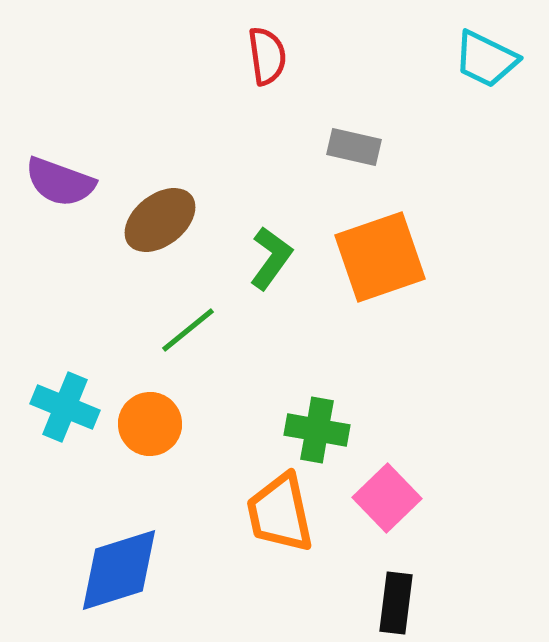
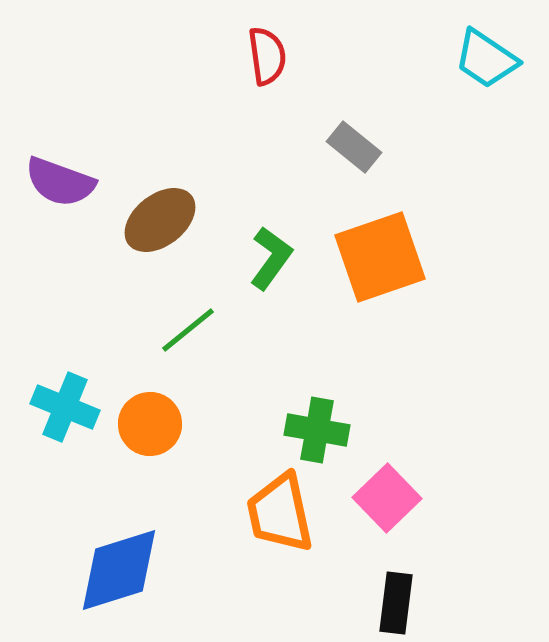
cyan trapezoid: rotated 8 degrees clockwise
gray rectangle: rotated 26 degrees clockwise
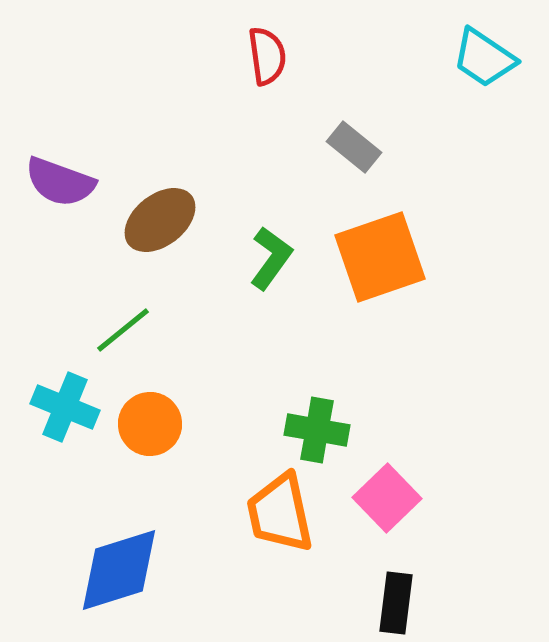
cyan trapezoid: moved 2 px left, 1 px up
green line: moved 65 px left
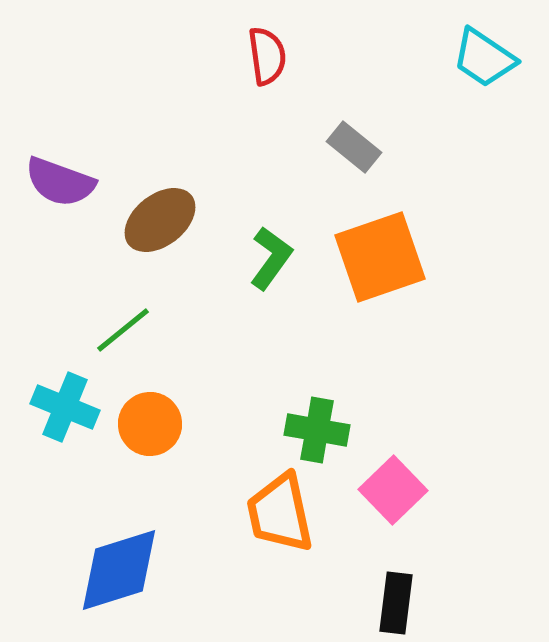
pink square: moved 6 px right, 8 px up
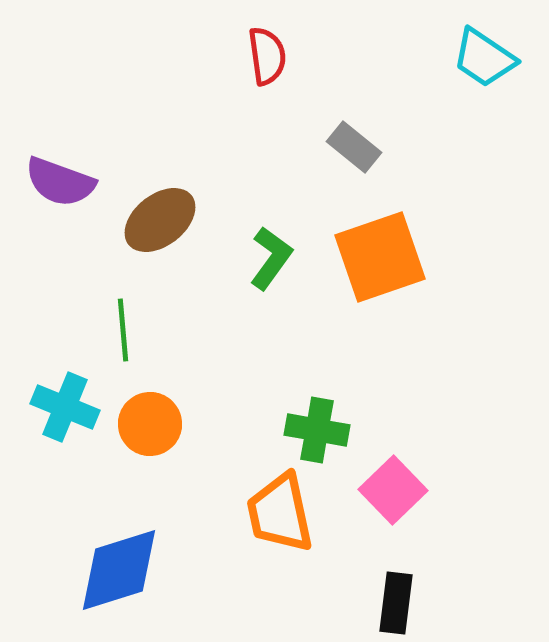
green line: rotated 56 degrees counterclockwise
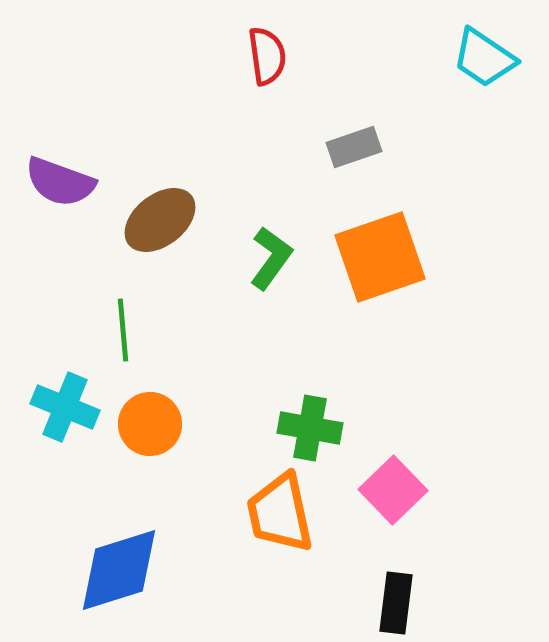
gray rectangle: rotated 58 degrees counterclockwise
green cross: moved 7 px left, 2 px up
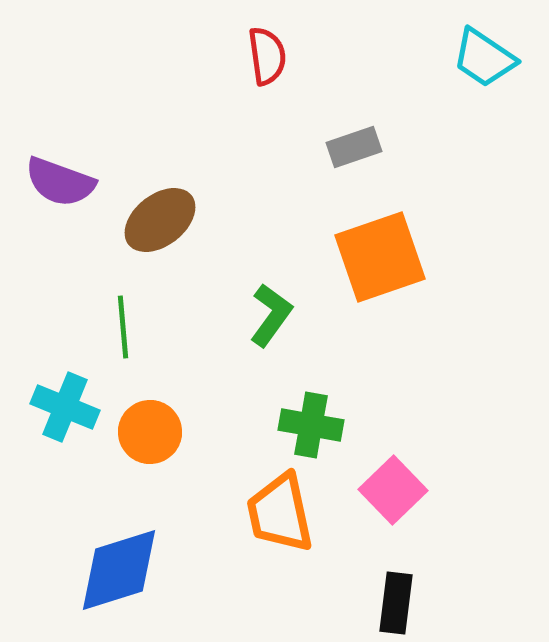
green L-shape: moved 57 px down
green line: moved 3 px up
orange circle: moved 8 px down
green cross: moved 1 px right, 3 px up
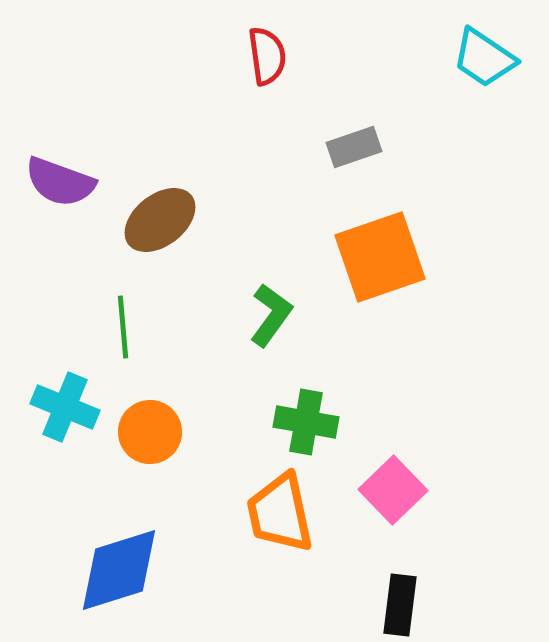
green cross: moved 5 px left, 3 px up
black rectangle: moved 4 px right, 2 px down
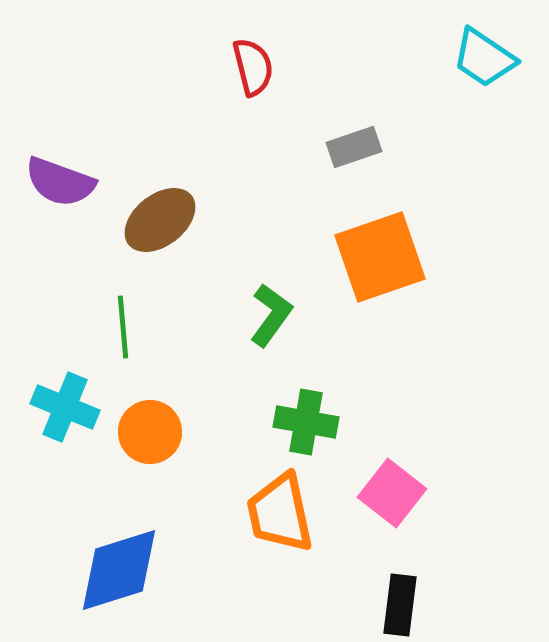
red semicircle: moved 14 px left, 11 px down; rotated 6 degrees counterclockwise
pink square: moved 1 px left, 3 px down; rotated 8 degrees counterclockwise
